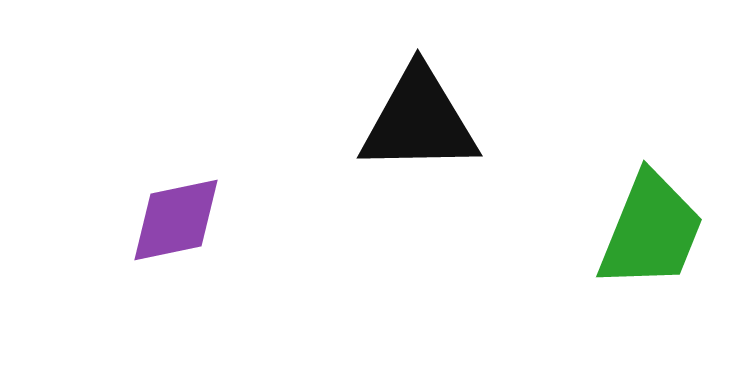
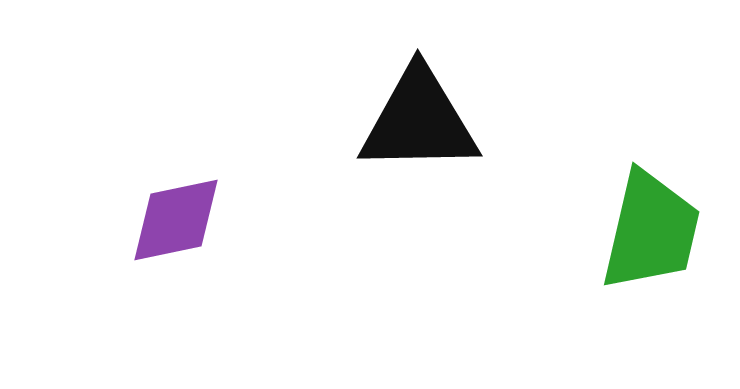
green trapezoid: rotated 9 degrees counterclockwise
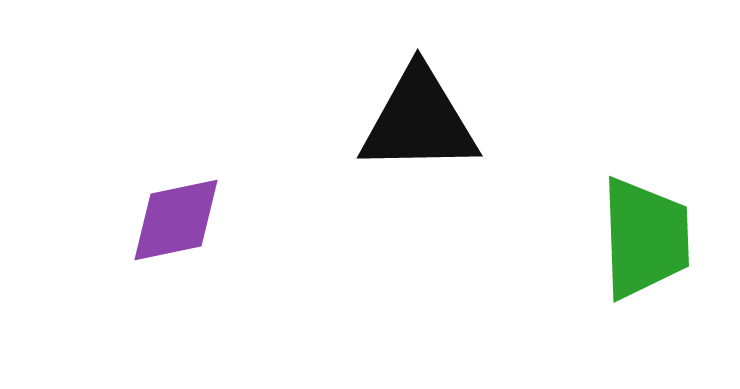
green trapezoid: moved 6 px left, 7 px down; rotated 15 degrees counterclockwise
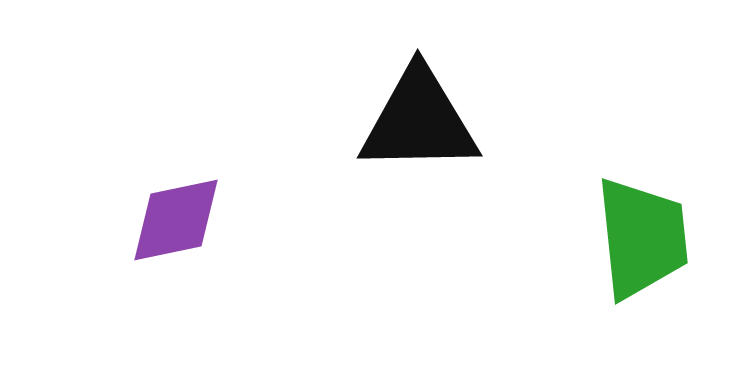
green trapezoid: moved 3 px left; rotated 4 degrees counterclockwise
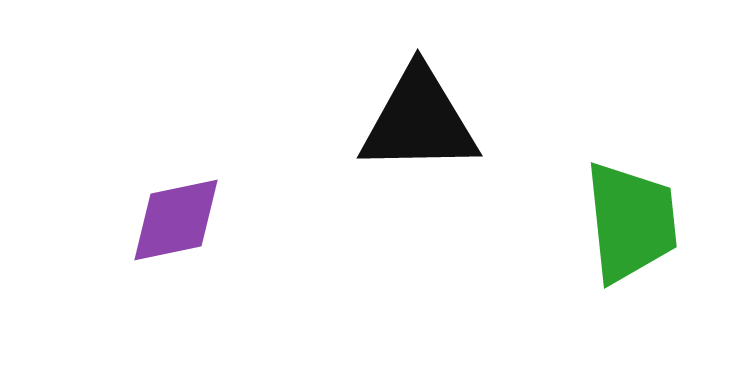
green trapezoid: moved 11 px left, 16 px up
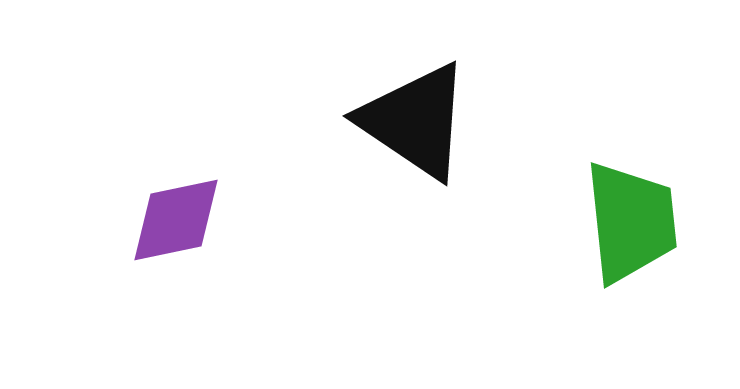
black triangle: moved 4 px left; rotated 35 degrees clockwise
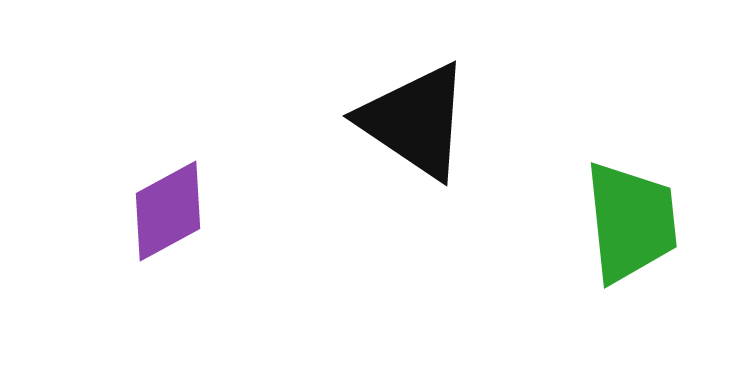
purple diamond: moved 8 px left, 9 px up; rotated 17 degrees counterclockwise
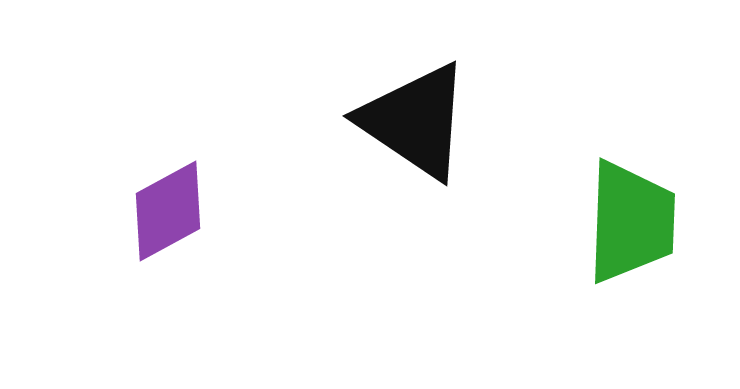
green trapezoid: rotated 8 degrees clockwise
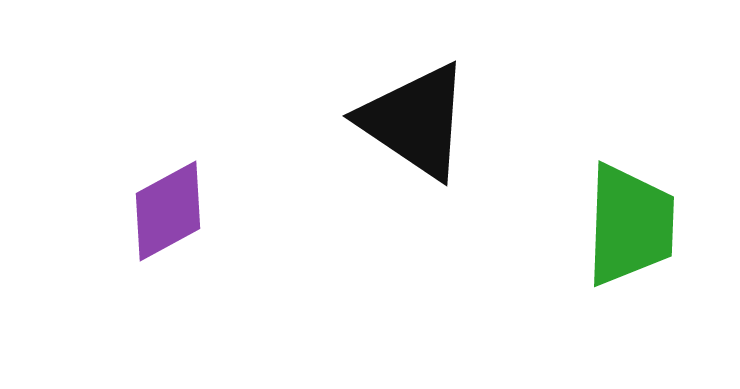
green trapezoid: moved 1 px left, 3 px down
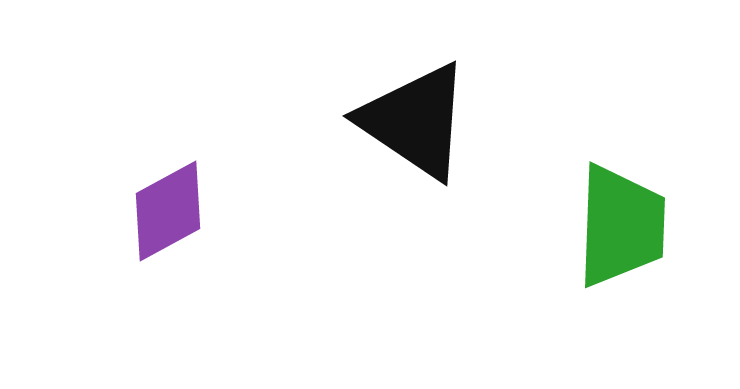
green trapezoid: moved 9 px left, 1 px down
